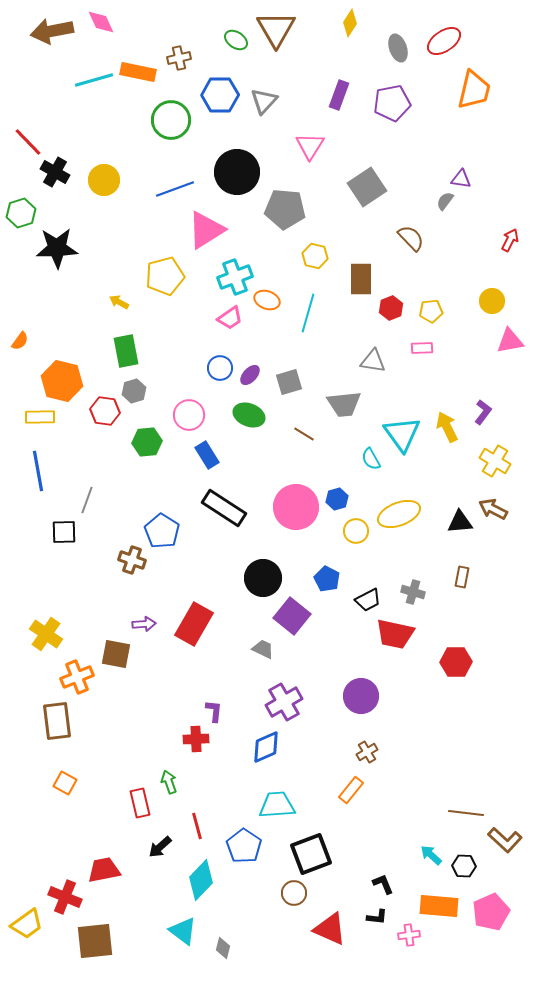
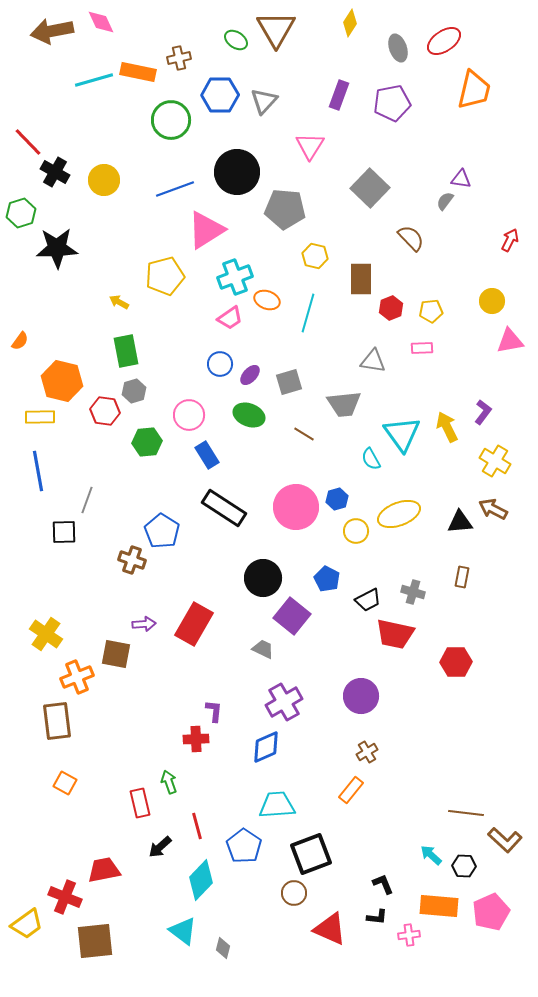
gray square at (367, 187): moved 3 px right, 1 px down; rotated 12 degrees counterclockwise
blue circle at (220, 368): moved 4 px up
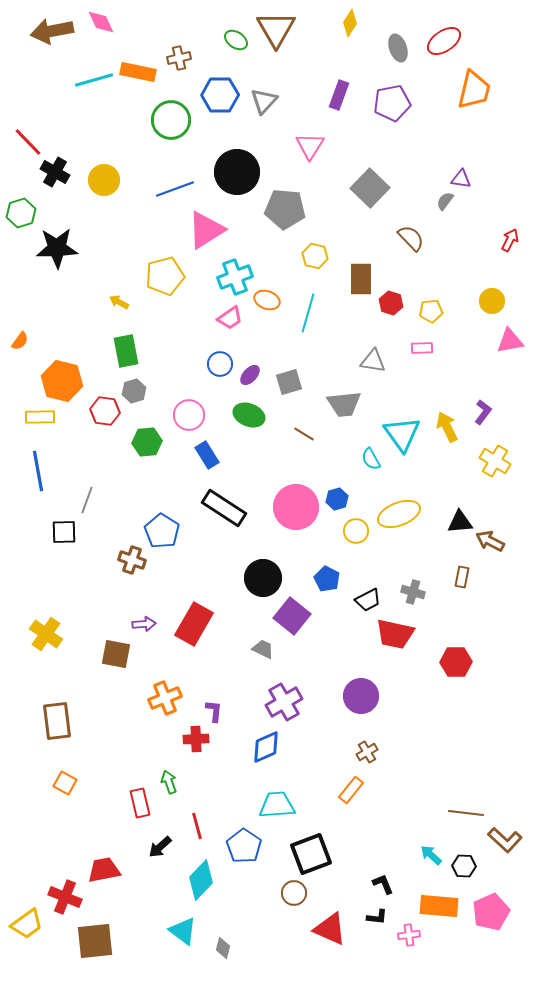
red hexagon at (391, 308): moved 5 px up; rotated 20 degrees counterclockwise
brown arrow at (493, 509): moved 3 px left, 32 px down
orange cross at (77, 677): moved 88 px right, 21 px down
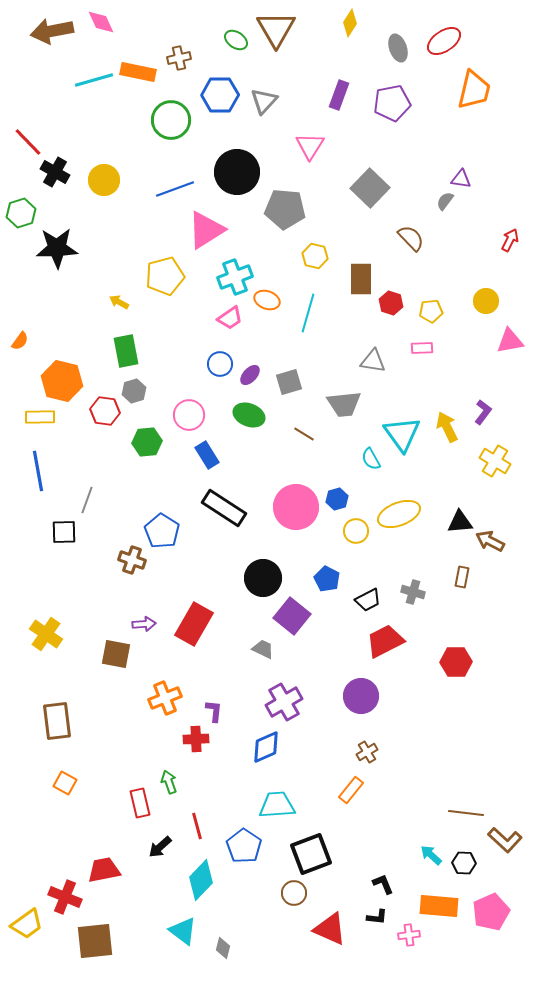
yellow circle at (492, 301): moved 6 px left
red trapezoid at (395, 634): moved 10 px left, 7 px down; rotated 141 degrees clockwise
black hexagon at (464, 866): moved 3 px up
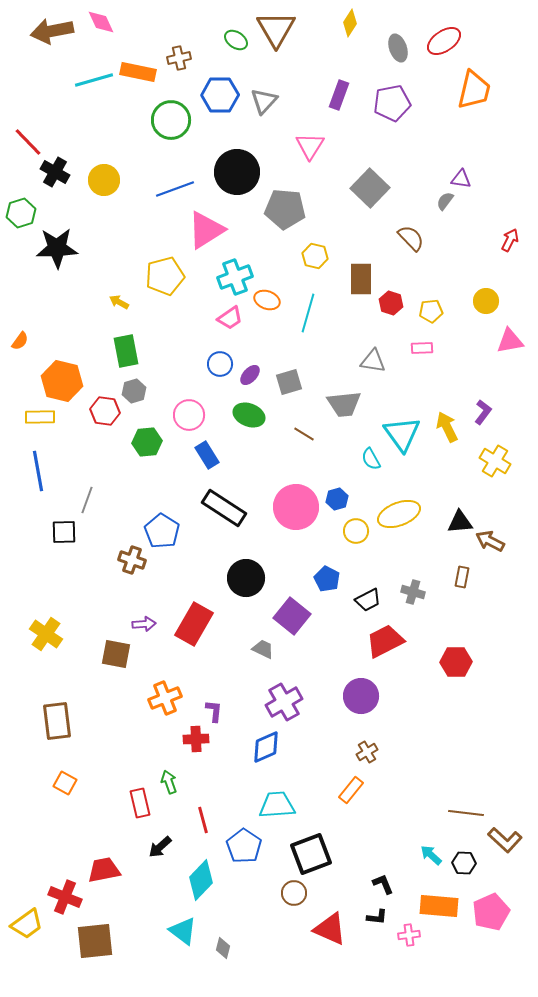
black circle at (263, 578): moved 17 px left
red line at (197, 826): moved 6 px right, 6 px up
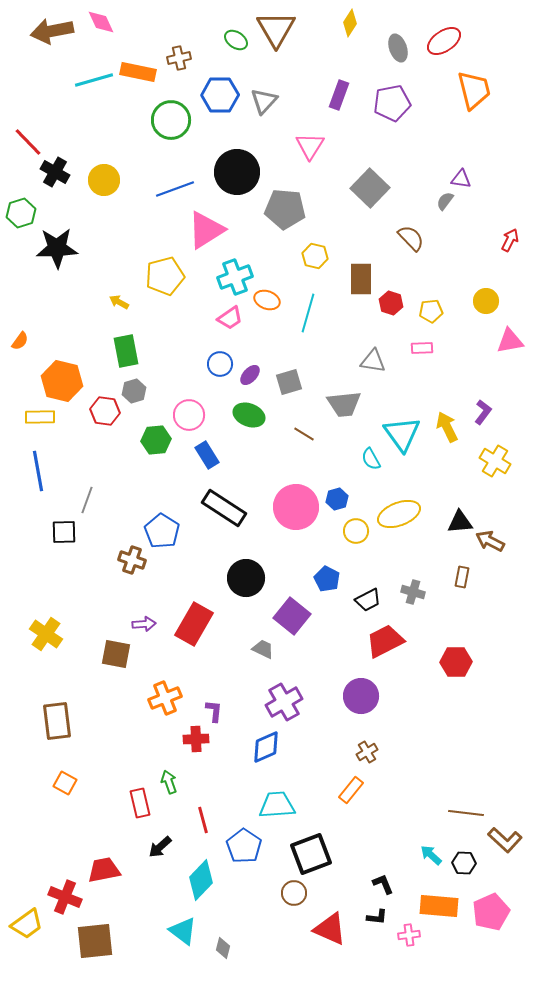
orange trapezoid at (474, 90): rotated 27 degrees counterclockwise
green hexagon at (147, 442): moved 9 px right, 2 px up
